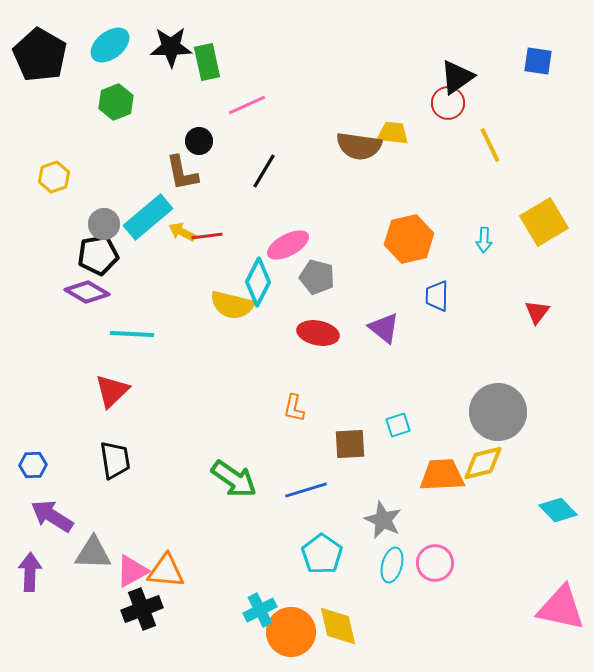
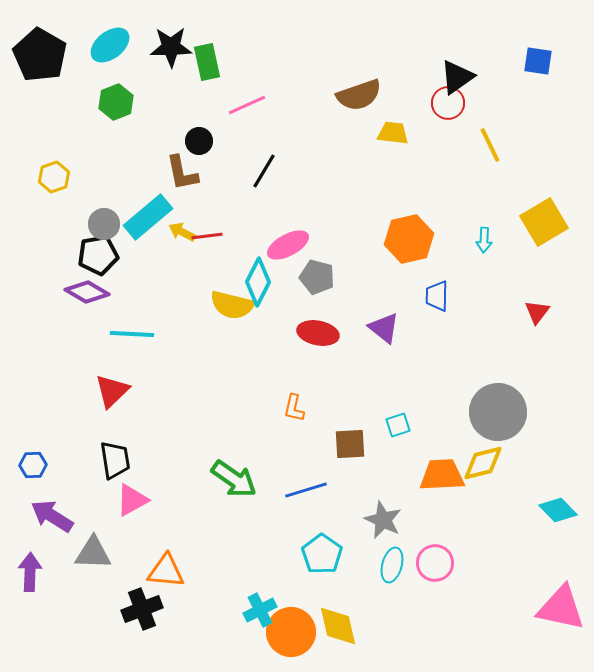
brown semicircle at (359, 146): moved 51 px up; rotated 27 degrees counterclockwise
pink triangle at (132, 571): moved 71 px up
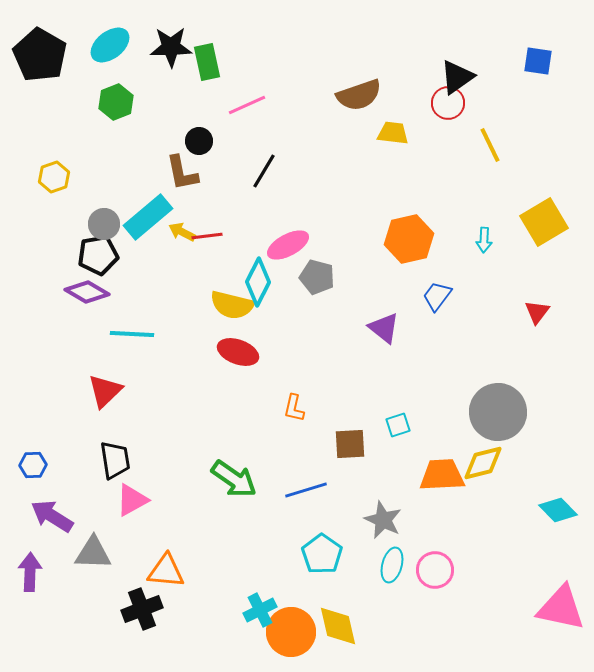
blue trapezoid at (437, 296): rotated 36 degrees clockwise
red ellipse at (318, 333): moved 80 px left, 19 px down; rotated 9 degrees clockwise
red triangle at (112, 391): moved 7 px left
pink circle at (435, 563): moved 7 px down
